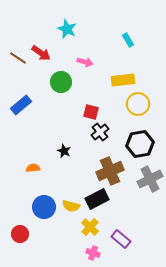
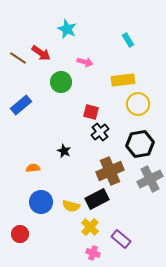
blue circle: moved 3 px left, 5 px up
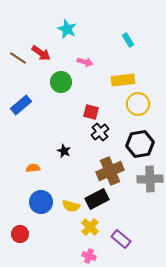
gray cross: rotated 25 degrees clockwise
pink cross: moved 4 px left, 3 px down
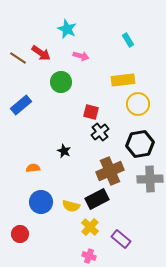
pink arrow: moved 4 px left, 6 px up
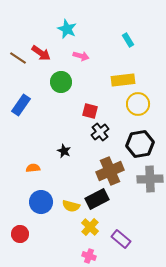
blue rectangle: rotated 15 degrees counterclockwise
red square: moved 1 px left, 1 px up
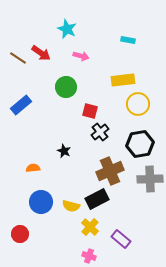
cyan rectangle: rotated 48 degrees counterclockwise
green circle: moved 5 px right, 5 px down
blue rectangle: rotated 15 degrees clockwise
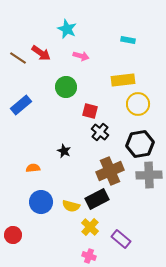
black cross: rotated 12 degrees counterclockwise
gray cross: moved 1 px left, 4 px up
red circle: moved 7 px left, 1 px down
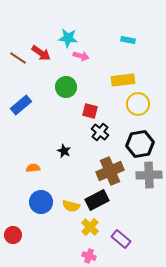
cyan star: moved 1 px right, 9 px down; rotated 18 degrees counterclockwise
black rectangle: moved 1 px down
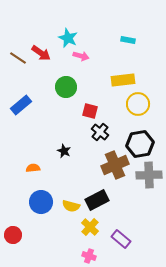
cyan star: rotated 18 degrees clockwise
brown cross: moved 5 px right, 6 px up
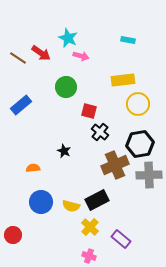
red square: moved 1 px left
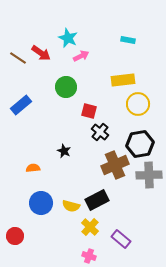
pink arrow: rotated 42 degrees counterclockwise
blue circle: moved 1 px down
red circle: moved 2 px right, 1 px down
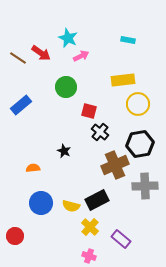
gray cross: moved 4 px left, 11 px down
